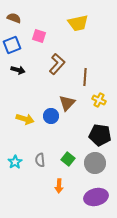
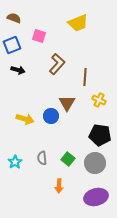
yellow trapezoid: rotated 10 degrees counterclockwise
brown triangle: rotated 12 degrees counterclockwise
gray semicircle: moved 2 px right, 2 px up
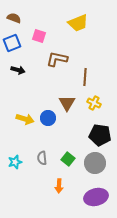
blue square: moved 2 px up
brown L-shape: moved 5 px up; rotated 120 degrees counterclockwise
yellow cross: moved 5 px left, 3 px down
blue circle: moved 3 px left, 2 px down
cyan star: rotated 16 degrees clockwise
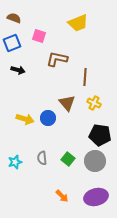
brown triangle: rotated 12 degrees counterclockwise
gray circle: moved 2 px up
orange arrow: moved 3 px right, 10 px down; rotated 48 degrees counterclockwise
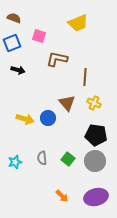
black pentagon: moved 4 px left
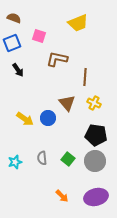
black arrow: rotated 40 degrees clockwise
yellow arrow: rotated 18 degrees clockwise
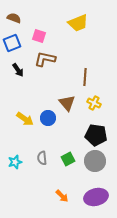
brown L-shape: moved 12 px left
green square: rotated 24 degrees clockwise
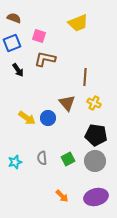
yellow arrow: moved 2 px right, 1 px up
